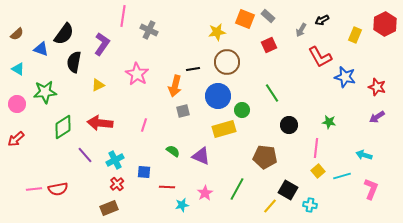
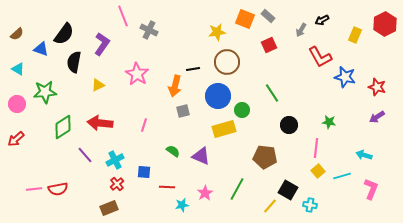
pink line at (123, 16): rotated 30 degrees counterclockwise
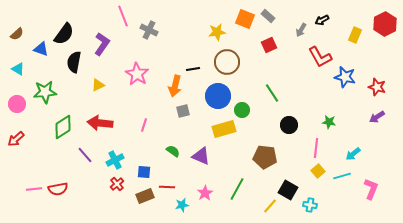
cyan arrow at (364, 155): moved 11 px left, 1 px up; rotated 56 degrees counterclockwise
brown rectangle at (109, 208): moved 36 px right, 12 px up
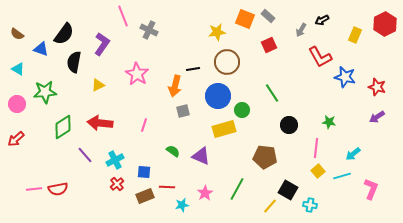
brown semicircle at (17, 34): rotated 80 degrees clockwise
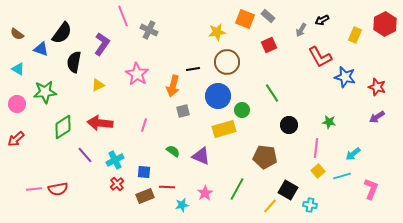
black semicircle at (64, 34): moved 2 px left, 1 px up
orange arrow at (175, 86): moved 2 px left
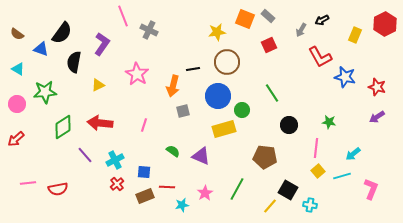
pink line at (34, 189): moved 6 px left, 6 px up
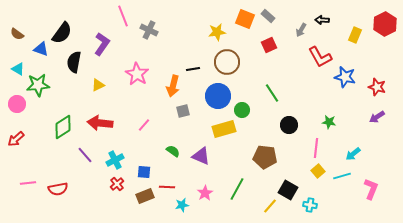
black arrow at (322, 20): rotated 32 degrees clockwise
green star at (45, 92): moved 7 px left, 7 px up
pink line at (144, 125): rotated 24 degrees clockwise
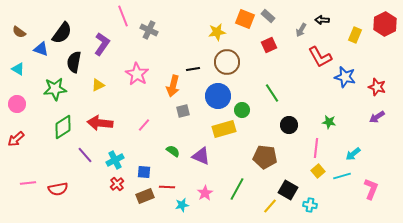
brown semicircle at (17, 34): moved 2 px right, 2 px up
green star at (38, 85): moved 17 px right, 4 px down
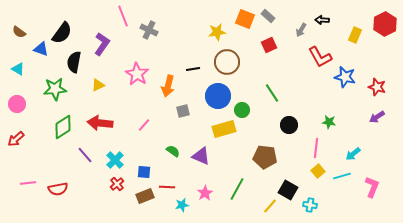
orange arrow at (173, 86): moved 5 px left
cyan cross at (115, 160): rotated 18 degrees counterclockwise
pink L-shape at (371, 189): moved 1 px right, 2 px up
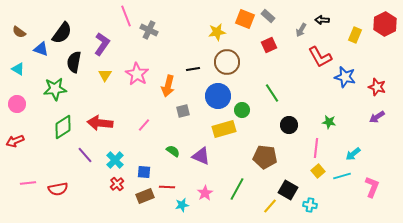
pink line at (123, 16): moved 3 px right
yellow triangle at (98, 85): moved 7 px right, 10 px up; rotated 32 degrees counterclockwise
red arrow at (16, 139): moved 1 px left, 2 px down; rotated 18 degrees clockwise
